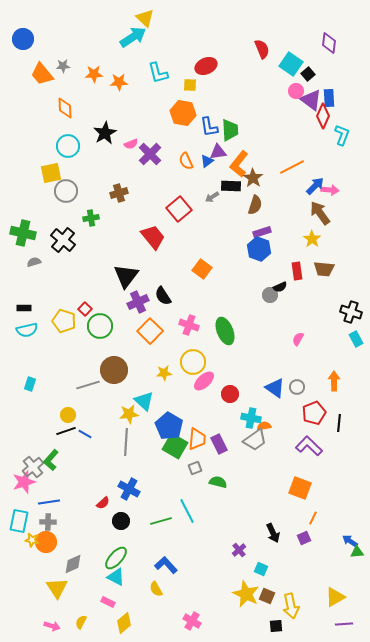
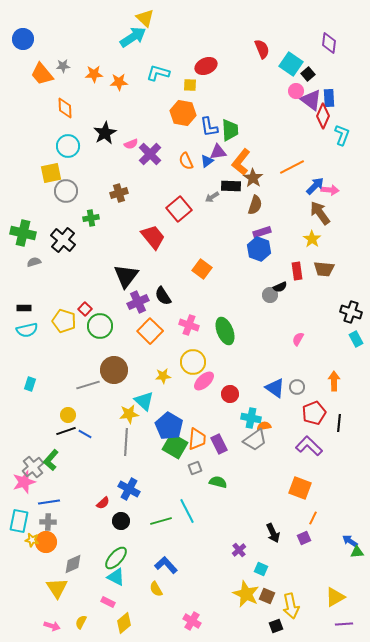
cyan L-shape at (158, 73): rotated 120 degrees clockwise
orange L-shape at (239, 164): moved 2 px right, 2 px up
yellow star at (164, 373): moved 1 px left, 3 px down
black square at (276, 626): rotated 16 degrees counterclockwise
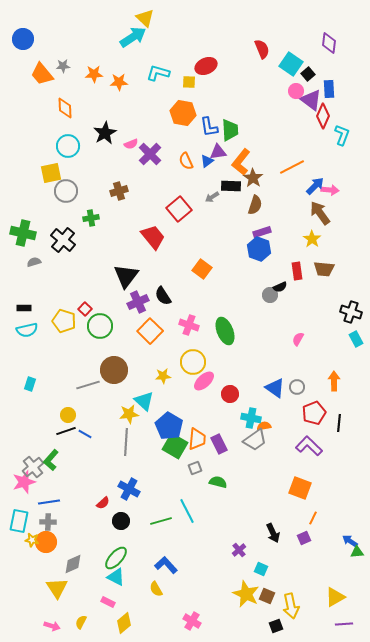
yellow square at (190, 85): moved 1 px left, 3 px up
blue rectangle at (329, 98): moved 9 px up
brown cross at (119, 193): moved 2 px up
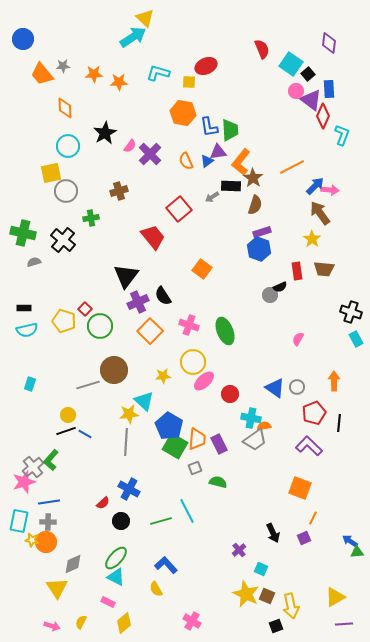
pink semicircle at (131, 144): moved 1 px left, 2 px down; rotated 32 degrees counterclockwise
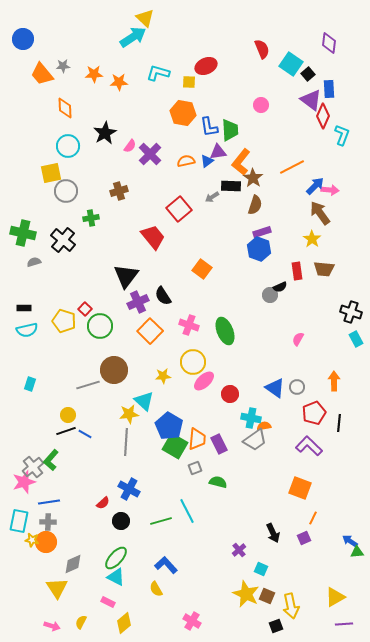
pink circle at (296, 91): moved 35 px left, 14 px down
orange semicircle at (186, 161): rotated 102 degrees clockwise
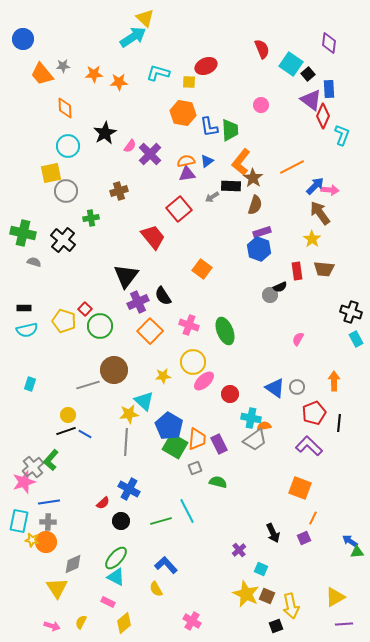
purple triangle at (218, 152): moved 31 px left, 22 px down
gray semicircle at (34, 262): rotated 32 degrees clockwise
